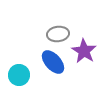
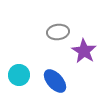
gray ellipse: moved 2 px up
blue ellipse: moved 2 px right, 19 px down
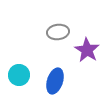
purple star: moved 3 px right, 1 px up
blue ellipse: rotated 60 degrees clockwise
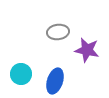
purple star: rotated 20 degrees counterclockwise
cyan circle: moved 2 px right, 1 px up
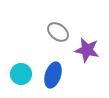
gray ellipse: rotated 45 degrees clockwise
blue ellipse: moved 2 px left, 6 px up
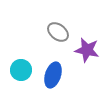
cyan circle: moved 4 px up
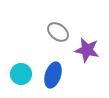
cyan circle: moved 4 px down
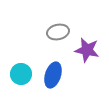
gray ellipse: rotated 50 degrees counterclockwise
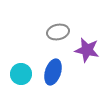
blue ellipse: moved 3 px up
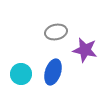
gray ellipse: moved 2 px left
purple star: moved 2 px left
